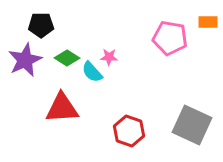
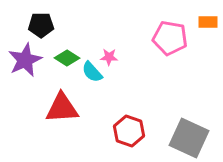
gray square: moved 3 px left, 13 px down
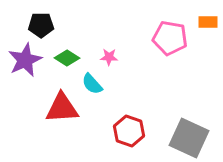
cyan semicircle: moved 12 px down
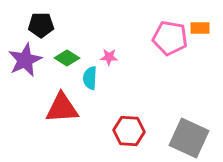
orange rectangle: moved 8 px left, 6 px down
cyan semicircle: moved 2 px left, 6 px up; rotated 45 degrees clockwise
red hexagon: rotated 16 degrees counterclockwise
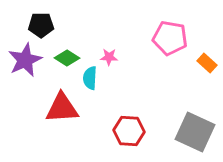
orange rectangle: moved 7 px right, 35 px down; rotated 42 degrees clockwise
gray square: moved 6 px right, 6 px up
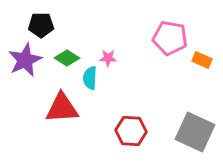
pink star: moved 1 px left, 1 px down
orange rectangle: moved 5 px left, 3 px up; rotated 18 degrees counterclockwise
red hexagon: moved 2 px right
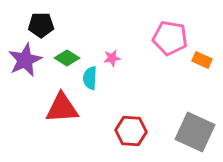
pink star: moved 4 px right; rotated 12 degrees counterclockwise
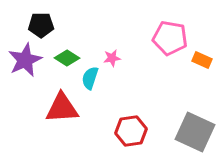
cyan semicircle: rotated 15 degrees clockwise
red hexagon: rotated 12 degrees counterclockwise
